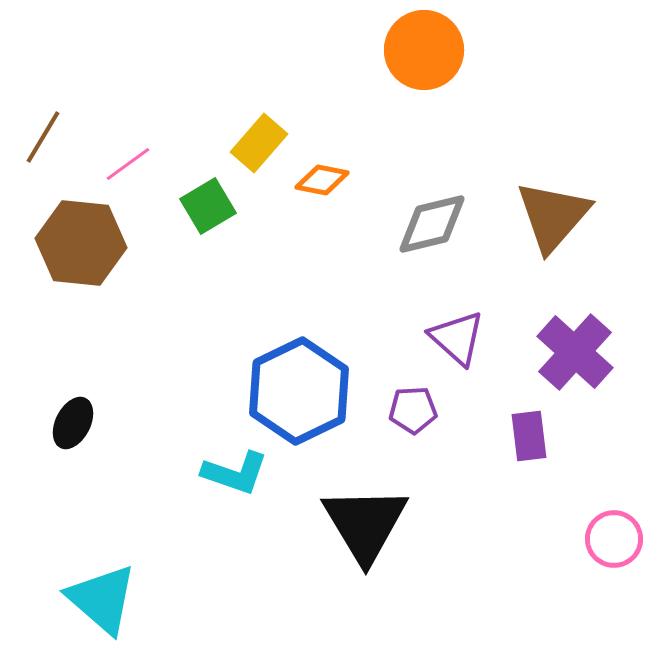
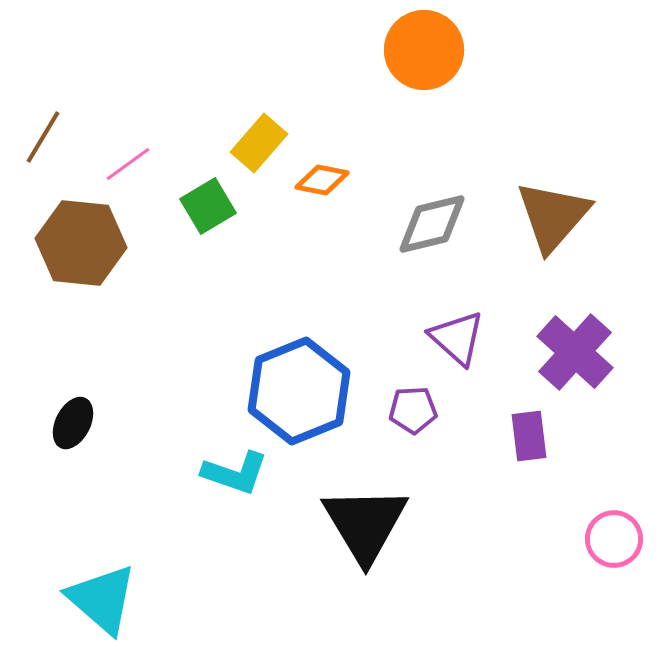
blue hexagon: rotated 4 degrees clockwise
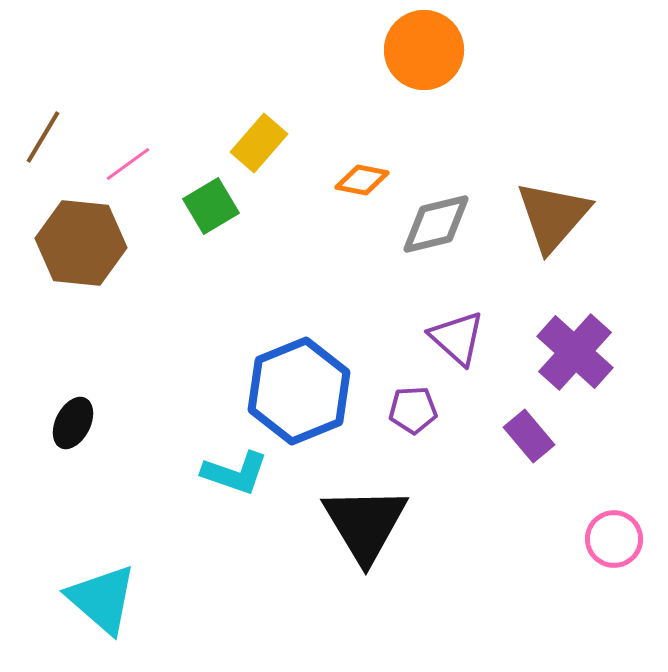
orange diamond: moved 40 px right
green square: moved 3 px right
gray diamond: moved 4 px right
purple rectangle: rotated 33 degrees counterclockwise
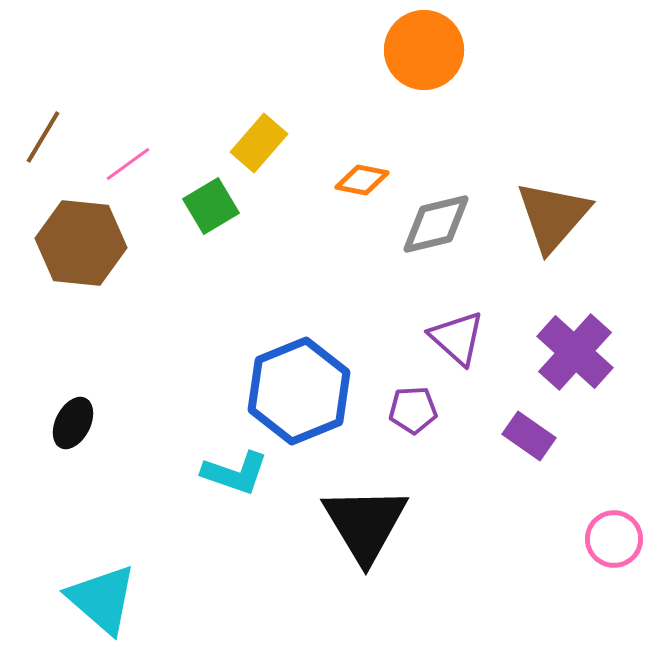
purple rectangle: rotated 15 degrees counterclockwise
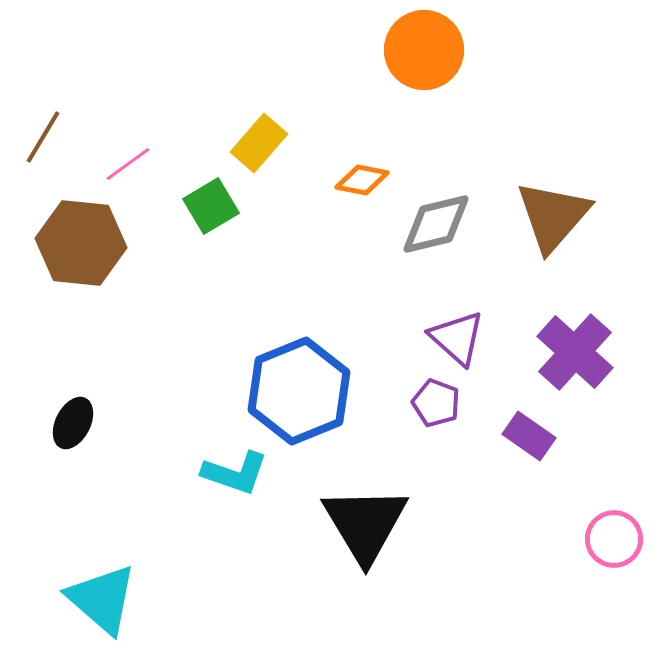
purple pentagon: moved 23 px right, 7 px up; rotated 24 degrees clockwise
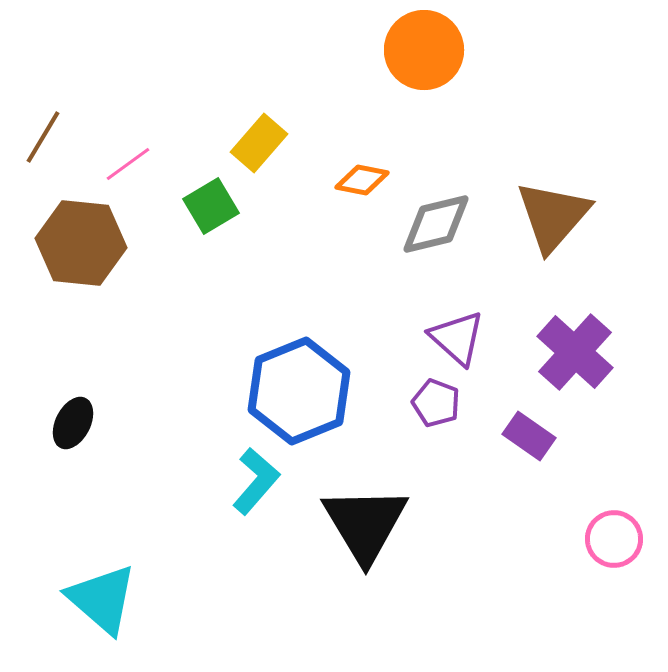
cyan L-shape: moved 21 px right, 8 px down; rotated 68 degrees counterclockwise
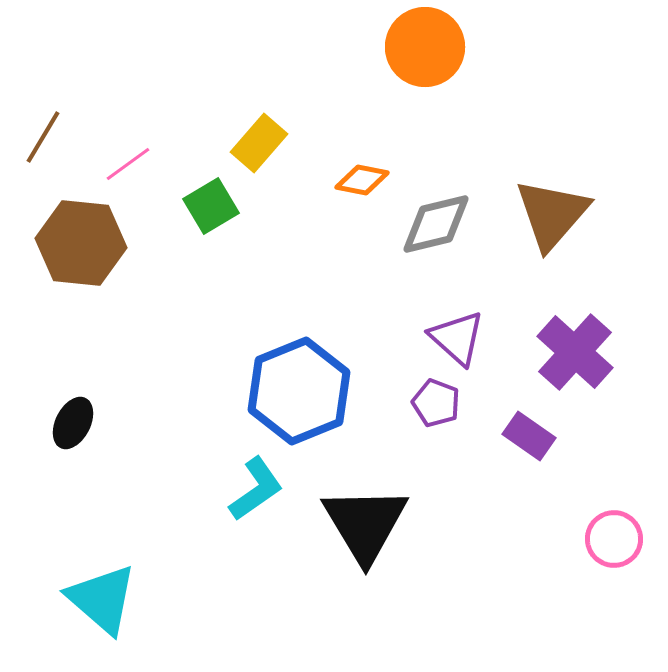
orange circle: moved 1 px right, 3 px up
brown triangle: moved 1 px left, 2 px up
cyan L-shape: moved 8 px down; rotated 14 degrees clockwise
